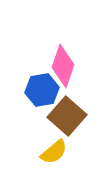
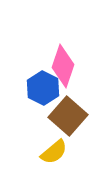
blue hexagon: moved 1 px right, 2 px up; rotated 24 degrees counterclockwise
brown square: moved 1 px right
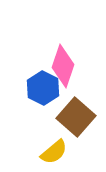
brown square: moved 8 px right, 1 px down
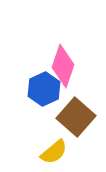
blue hexagon: moved 1 px right, 1 px down; rotated 8 degrees clockwise
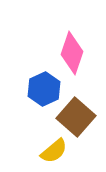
pink diamond: moved 9 px right, 13 px up
yellow semicircle: moved 1 px up
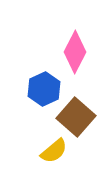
pink diamond: moved 3 px right, 1 px up; rotated 9 degrees clockwise
